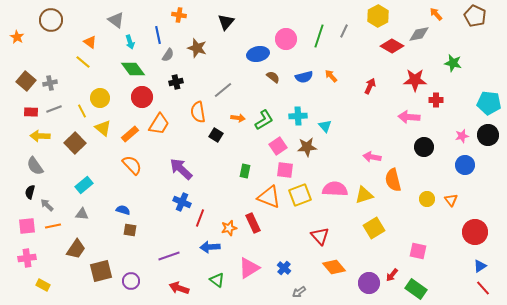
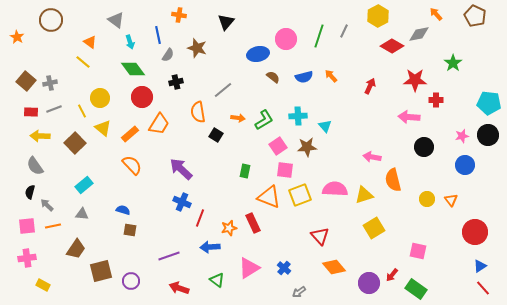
green star at (453, 63): rotated 24 degrees clockwise
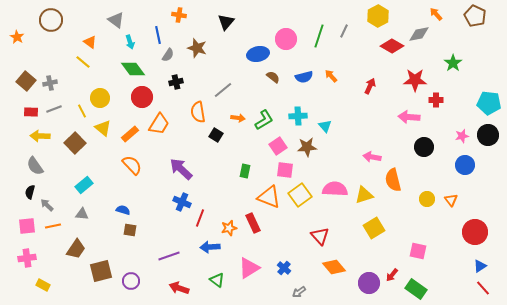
yellow square at (300, 195): rotated 15 degrees counterclockwise
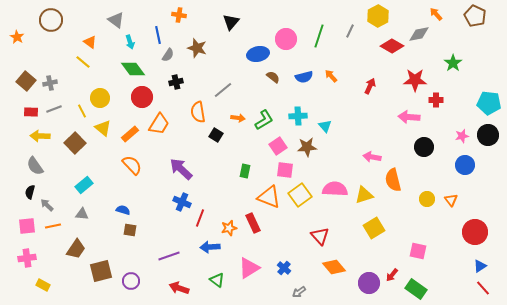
black triangle at (226, 22): moved 5 px right
gray line at (344, 31): moved 6 px right
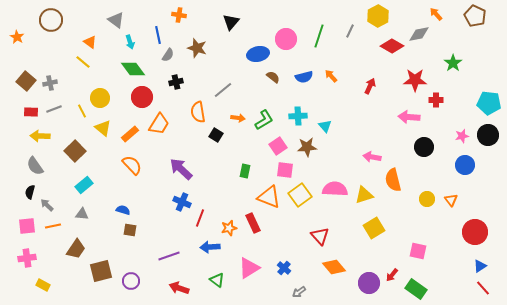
brown square at (75, 143): moved 8 px down
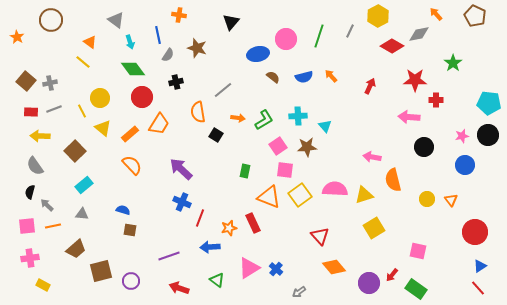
brown trapezoid at (76, 249): rotated 15 degrees clockwise
pink cross at (27, 258): moved 3 px right
blue cross at (284, 268): moved 8 px left, 1 px down
red line at (483, 288): moved 5 px left
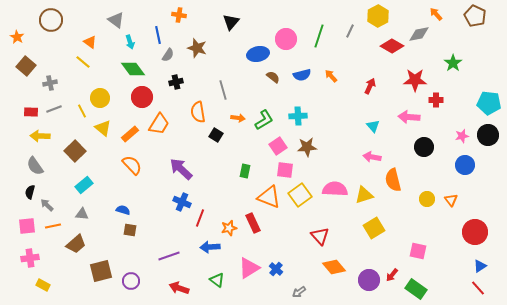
blue semicircle at (304, 77): moved 2 px left, 2 px up
brown square at (26, 81): moved 15 px up
gray line at (223, 90): rotated 66 degrees counterclockwise
cyan triangle at (325, 126): moved 48 px right
brown trapezoid at (76, 249): moved 5 px up
purple circle at (369, 283): moved 3 px up
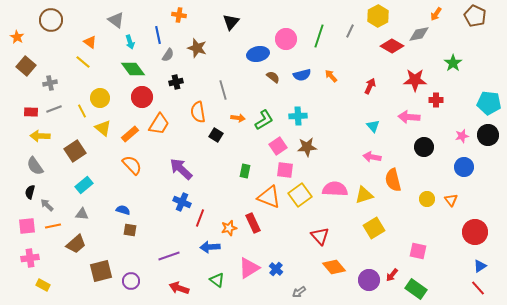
orange arrow at (436, 14): rotated 104 degrees counterclockwise
brown square at (75, 151): rotated 10 degrees clockwise
blue circle at (465, 165): moved 1 px left, 2 px down
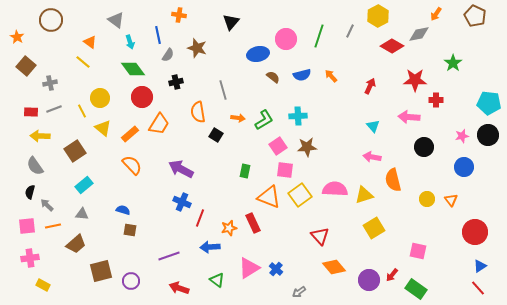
purple arrow at (181, 169): rotated 15 degrees counterclockwise
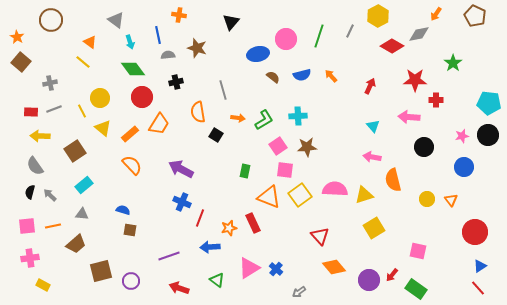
gray semicircle at (168, 55): rotated 128 degrees counterclockwise
brown square at (26, 66): moved 5 px left, 4 px up
gray arrow at (47, 205): moved 3 px right, 10 px up
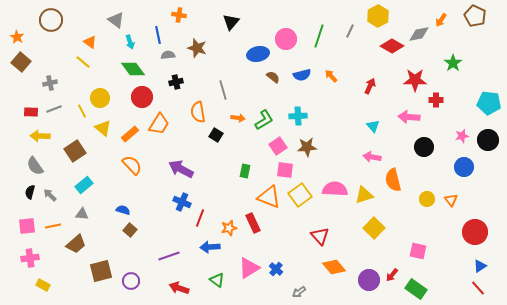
orange arrow at (436, 14): moved 5 px right, 6 px down
black circle at (488, 135): moved 5 px down
yellow square at (374, 228): rotated 15 degrees counterclockwise
brown square at (130, 230): rotated 32 degrees clockwise
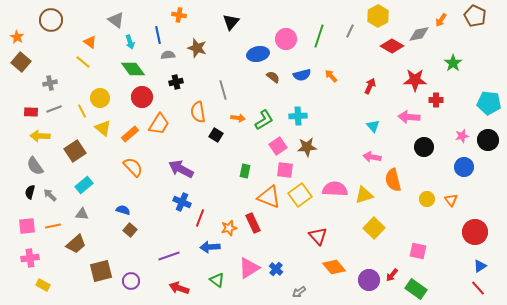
orange semicircle at (132, 165): moved 1 px right, 2 px down
red triangle at (320, 236): moved 2 px left
